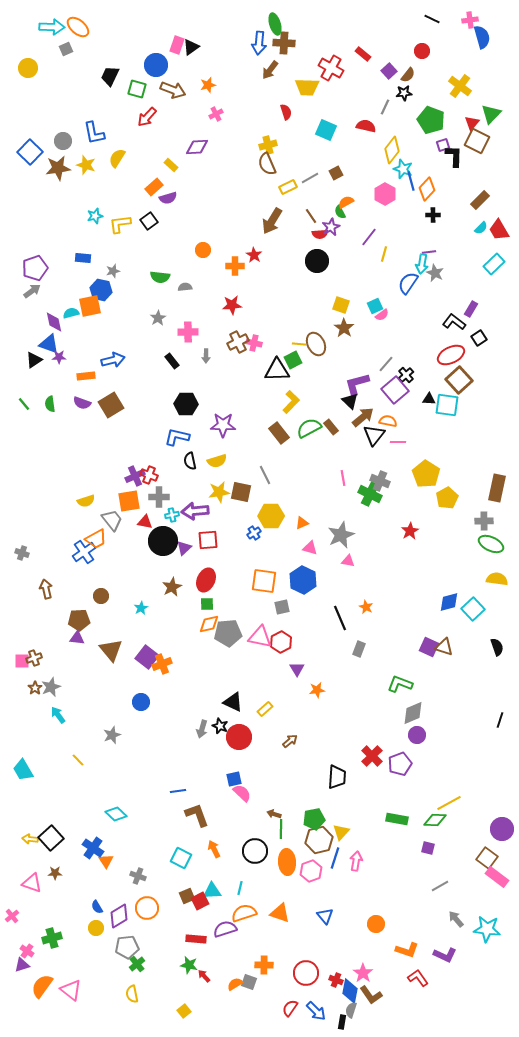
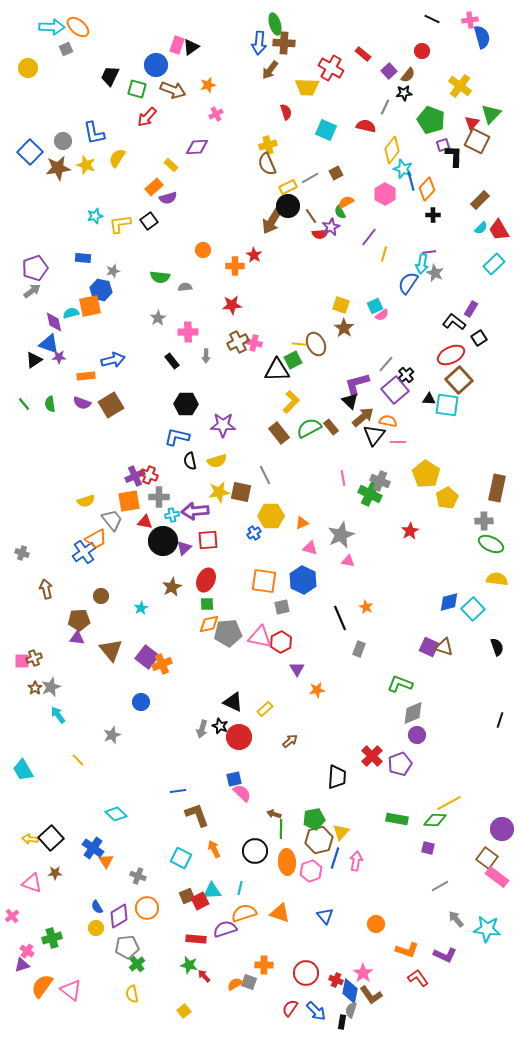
black circle at (317, 261): moved 29 px left, 55 px up
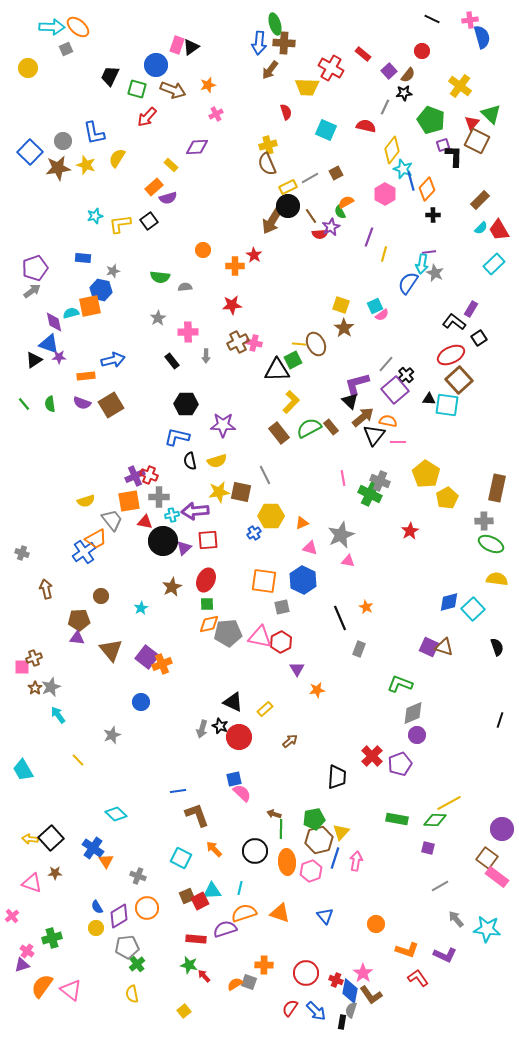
green triangle at (491, 114): rotated 30 degrees counterclockwise
purple line at (369, 237): rotated 18 degrees counterclockwise
pink square at (22, 661): moved 6 px down
orange arrow at (214, 849): rotated 18 degrees counterclockwise
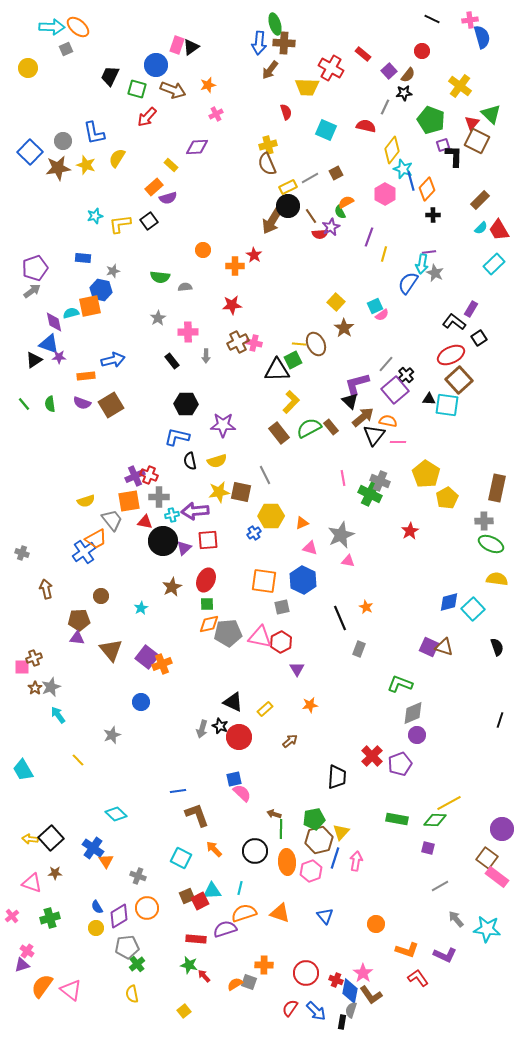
yellow square at (341, 305): moved 5 px left, 3 px up; rotated 24 degrees clockwise
orange star at (317, 690): moved 7 px left, 15 px down
green cross at (52, 938): moved 2 px left, 20 px up
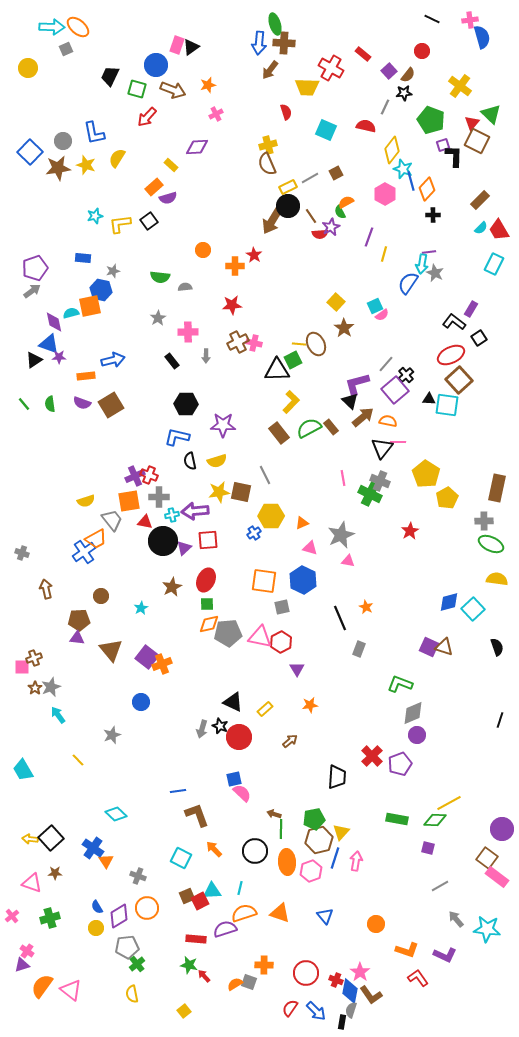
cyan rectangle at (494, 264): rotated 20 degrees counterclockwise
black triangle at (374, 435): moved 8 px right, 13 px down
pink star at (363, 973): moved 3 px left, 1 px up
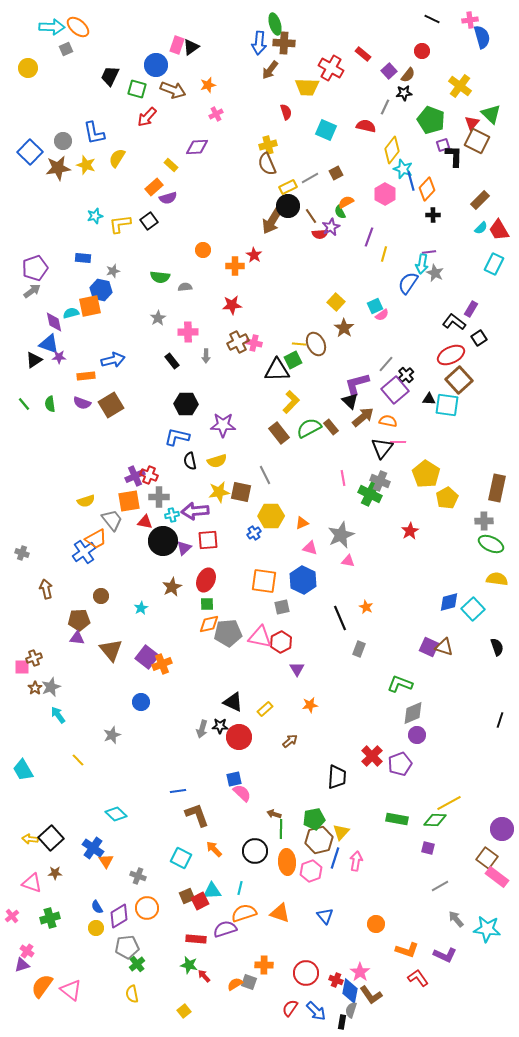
black star at (220, 726): rotated 21 degrees counterclockwise
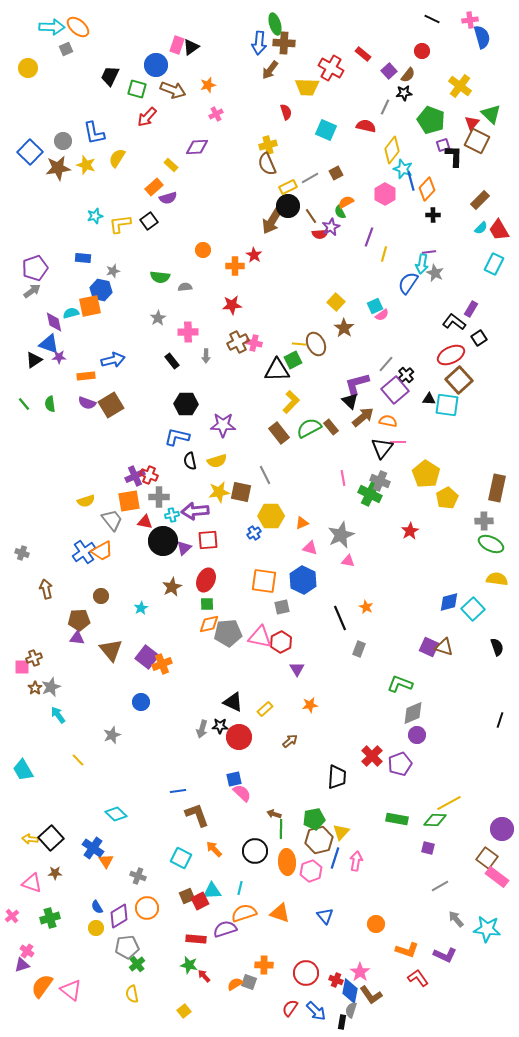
purple semicircle at (82, 403): moved 5 px right
orange trapezoid at (96, 539): moved 6 px right, 12 px down
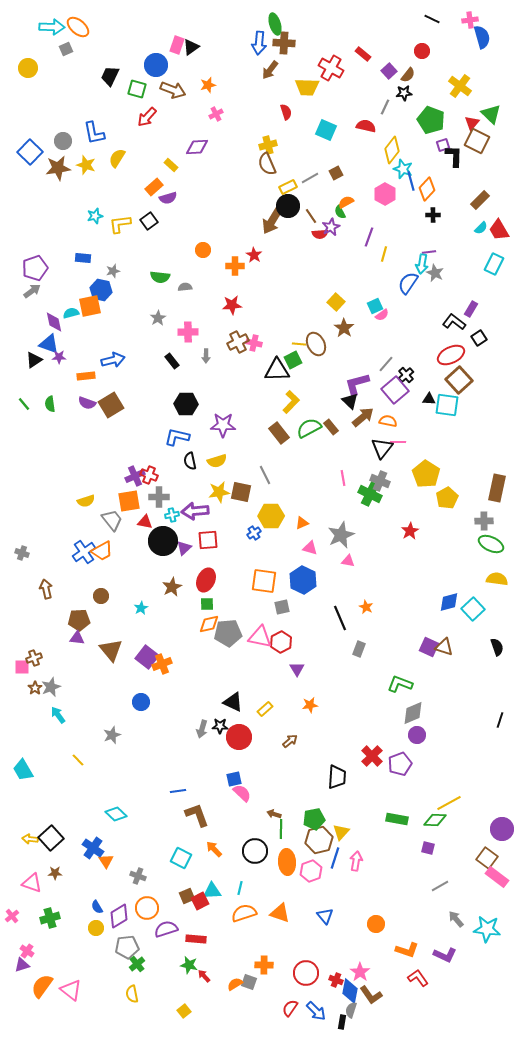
purple semicircle at (225, 929): moved 59 px left
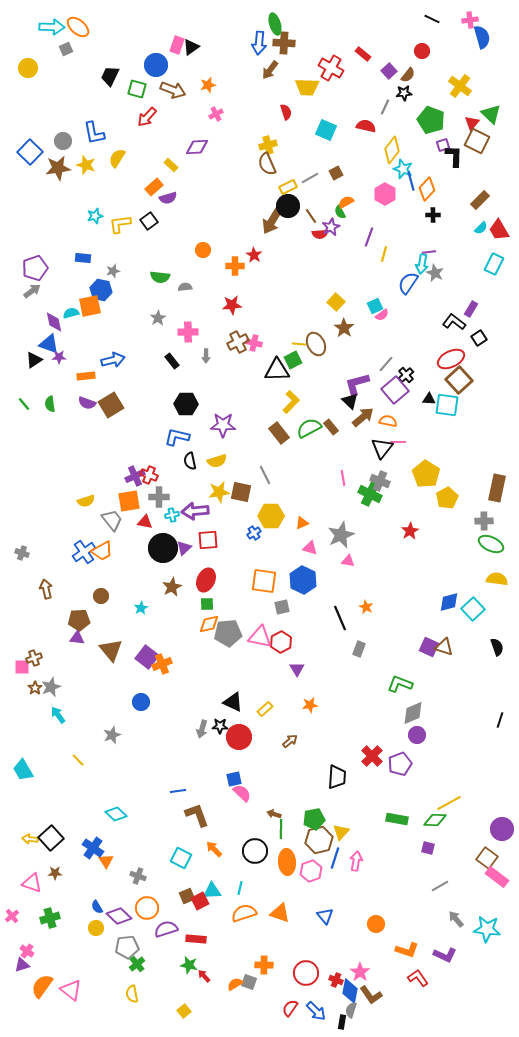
red ellipse at (451, 355): moved 4 px down
black circle at (163, 541): moved 7 px down
purple diamond at (119, 916): rotated 75 degrees clockwise
